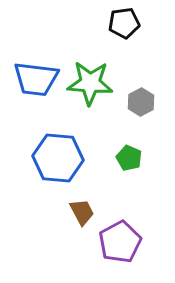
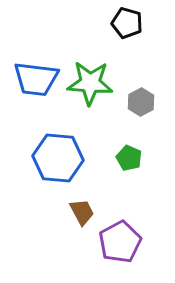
black pentagon: moved 3 px right; rotated 24 degrees clockwise
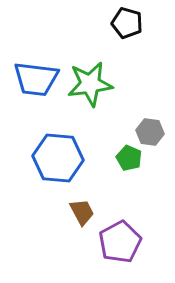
green star: moved 1 px down; rotated 12 degrees counterclockwise
gray hexagon: moved 9 px right, 30 px down; rotated 24 degrees counterclockwise
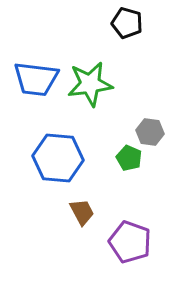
purple pentagon: moved 10 px right; rotated 24 degrees counterclockwise
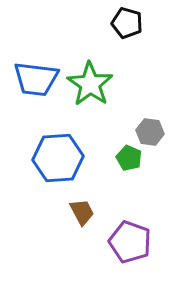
green star: rotated 30 degrees counterclockwise
blue hexagon: rotated 9 degrees counterclockwise
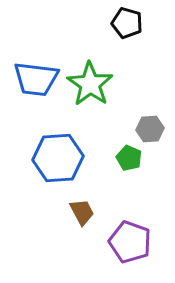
gray hexagon: moved 3 px up; rotated 12 degrees counterclockwise
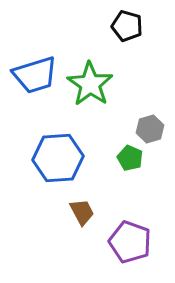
black pentagon: moved 3 px down
blue trapezoid: moved 1 px left, 4 px up; rotated 24 degrees counterclockwise
gray hexagon: rotated 12 degrees counterclockwise
green pentagon: moved 1 px right
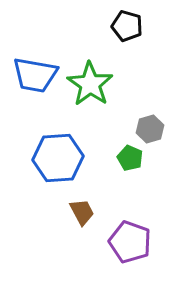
blue trapezoid: rotated 27 degrees clockwise
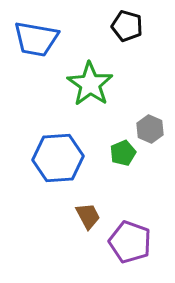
blue trapezoid: moved 1 px right, 36 px up
gray hexagon: rotated 20 degrees counterclockwise
green pentagon: moved 7 px left, 5 px up; rotated 25 degrees clockwise
brown trapezoid: moved 6 px right, 4 px down
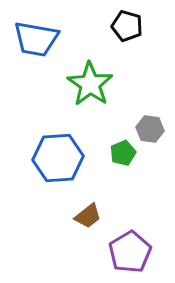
gray hexagon: rotated 16 degrees counterclockwise
brown trapezoid: rotated 80 degrees clockwise
purple pentagon: moved 10 px down; rotated 21 degrees clockwise
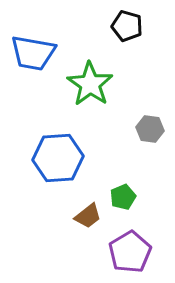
blue trapezoid: moved 3 px left, 14 px down
green pentagon: moved 44 px down
